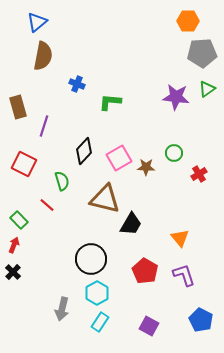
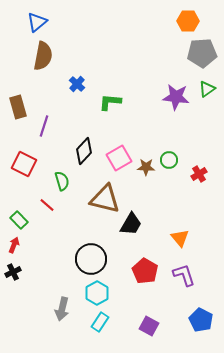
blue cross: rotated 21 degrees clockwise
green circle: moved 5 px left, 7 px down
black cross: rotated 21 degrees clockwise
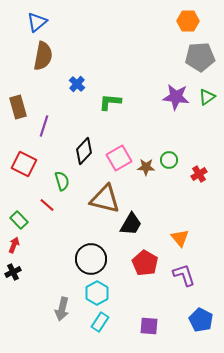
gray pentagon: moved 2 px left, 4 px down
green triangle: moved 8 px down
red pentagon: moved 8 px up
purple square: rotated 24 degrees counterclockwise
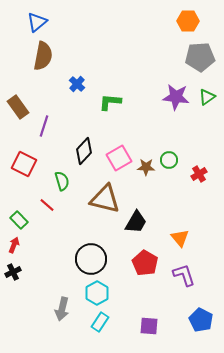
brown rectangle: rotated 20 degrees counterclockwise
black trapezoid: moved 5 px right, 2 px up
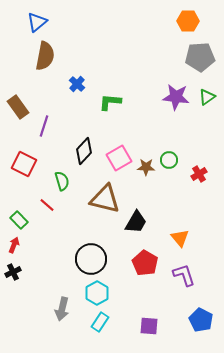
brown semicircle: moved 2 px right
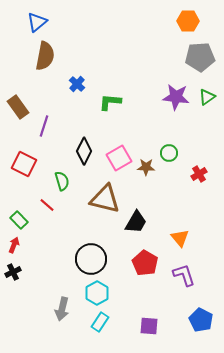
black diamond: rotated 16 degrees counterclockwise
green circle: moved 7 px up
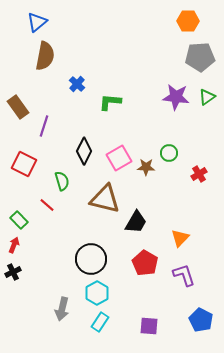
orange triangle: rotated 24 degrees clockwise
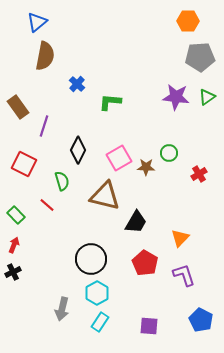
black diamond: moved 6 px left, 1 px up
brown triangle: moved 3 px up
green rectangle: moved 3 px left, 5 px up
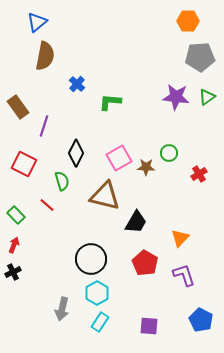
black diamond: moved 2 px left, 3 px down
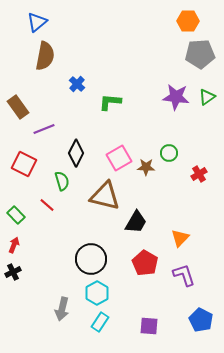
gray pentagon: moved 3 px up
purple line: moved 3 px down; rotated 50 degrees clockwise
